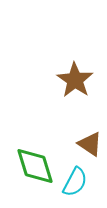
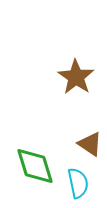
brown star: moved 1 px right, 3 px up
cyan semicircle: moved 3 px right, 1 px down; rotated 40 degrees counterclockwise
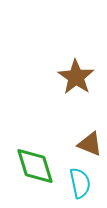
brown triangle: rotated 12 degrees counterclockwise
cyan semicircle: moved 2 px right
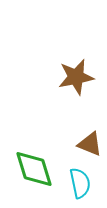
brown star: rotated 27 degrees clockwise
green diamond: moved 1 px left, 3 px down
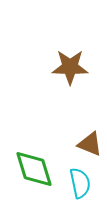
brown star: moved 6 px left, 10 px up; rotated 12 degrees clockwise
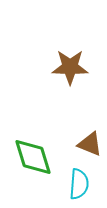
green diamond: moved 1 px left, 12 px up
cyan semicircle: moved 1 px left, 1 px down; rotated 16 degrees clockwise
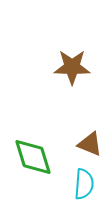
brown star: moved 2 px right
cyan semicircle: moved 5 px right
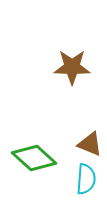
green diamond: moved 1 px right, 1 px down; rotated 30 degrees counterclockwise
cyan semicircle: moved 2 px right, 5 px up
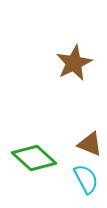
brown star: moved 2 px right, 4 px up; rotated 27 degrees counterclockwise
cyan semicircle: rotated 32 degrees counterclockwise
